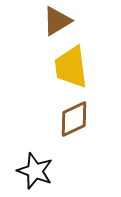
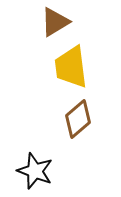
brown triangle: moved 2 px left, 1 px down
brown diamond: moved 4 px right; rotated 15 degrees counterclockwise
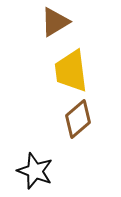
yellow trapezoid: moved 4 px down
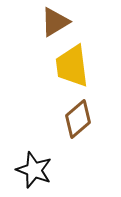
yellow trapezoid: moved 1 px right, 5 px up
black star: moved 1 px left, 1 px up
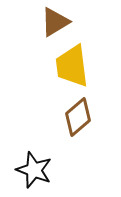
brown diamond: moved 2 px up
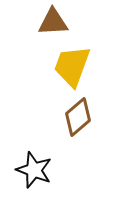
brown triangle: moved 2 px left; rotated 28 degrees clockwise
yellow trapezoid: rotated 27 degrees clockwise
